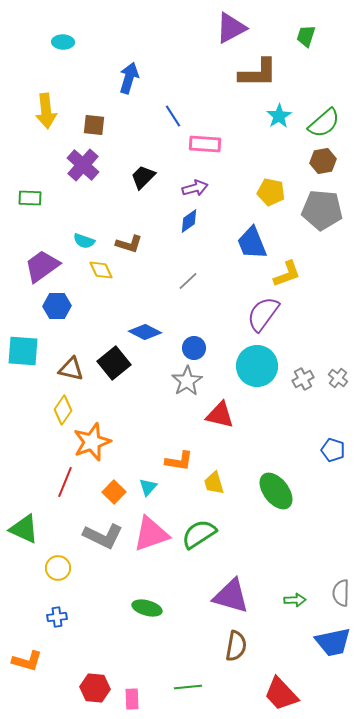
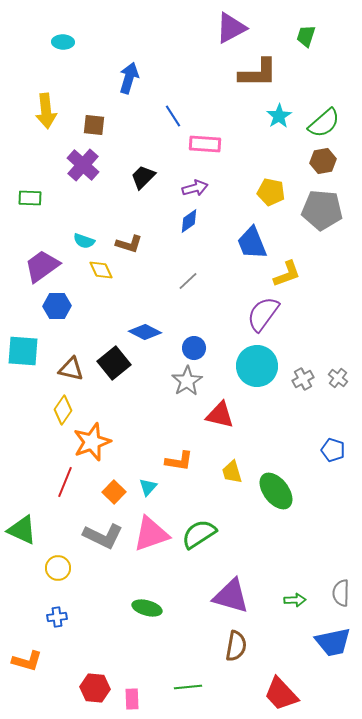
yellow trapezoid at (214, 483): moved 18 px right, 11 px up
green triangle at (24, 529): moved 2 px left, 1 px down
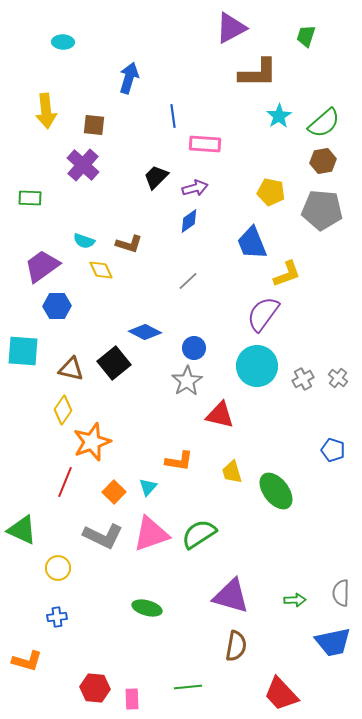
blue line at (173, 116): rotated 25 degrees clockwise
black trapezoid at (143, 177): moved 13 px right
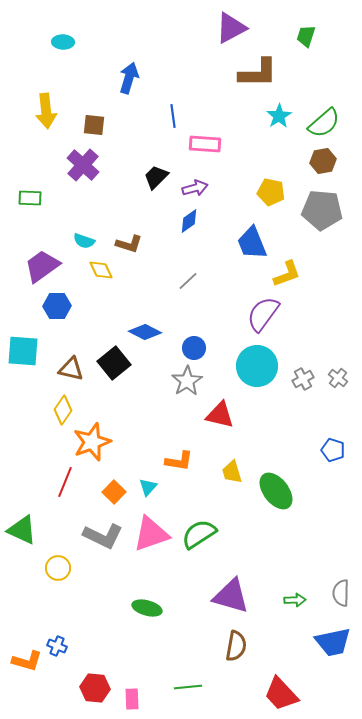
blue cross at (57, 617): moved 29 px down; rotated 30 degrees clockwise
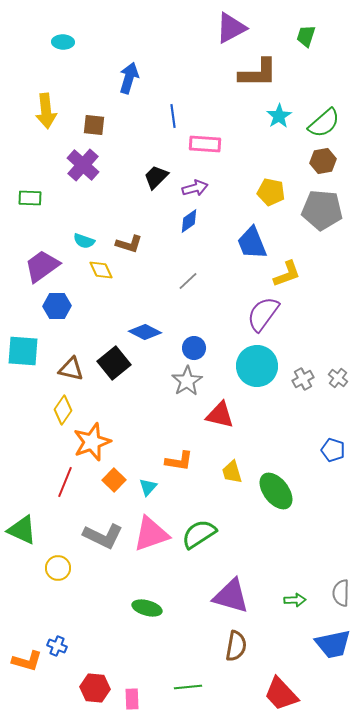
orange square at (114, 492): moved 12 px up
blue trapezoid at (333, 642): moved 2 px down
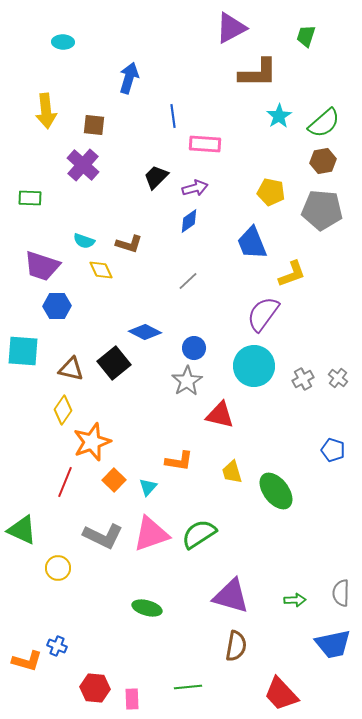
purple trapezoid at (42, 266): rotated 126 degrees counterclockwise
yellow L-shape at (287, 274): moved 5 px right
cyan circle at (257, 366): moved 3 px left
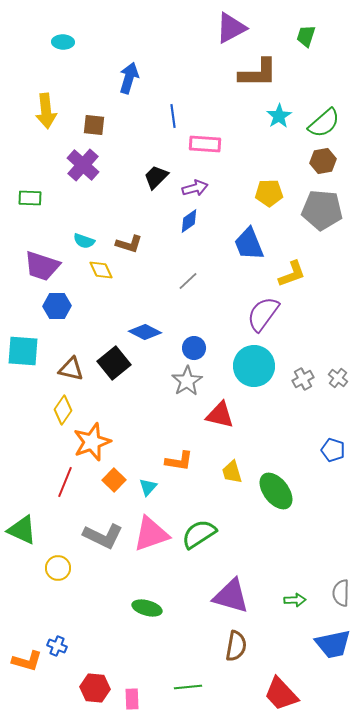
yellow pentagon at (271, 192): moved 2 px left, 1 px down; rotated 12 degrees counterclockwise
blue trapezoid at (252, 243): moved 3 px left, 1 px down
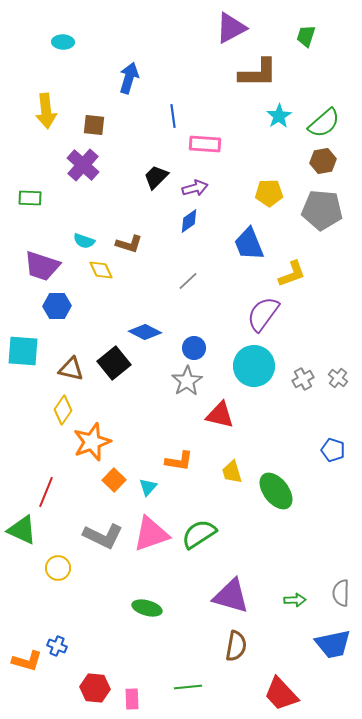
red line at (65, 482): moved 19 px left, 10 px down
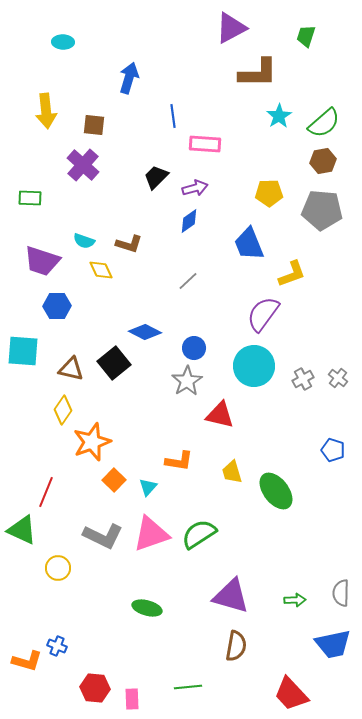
purple trapezoid at (42, 266): moved 5 px up
red trapezoid at (281, 694): moved 10 px right
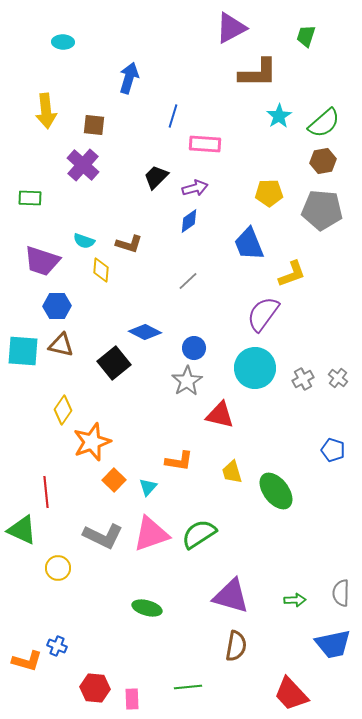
blue line at (173, 116): rotated 25 degrees clockwise
yellow diamond at (101, 270): rotated 30 degrees clockwise
cyan circle at (254, 366): moved 1 px right, 2 px down
brown triangle at (71, 369): moved 10 px left, 24 px up
red line at (46, 492): rotated 28 degrees counterclockwise
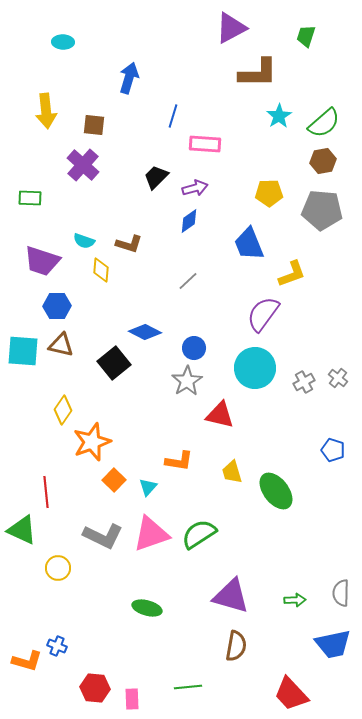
gray cross at (303, 379): moved 1 px right, 3 px down
